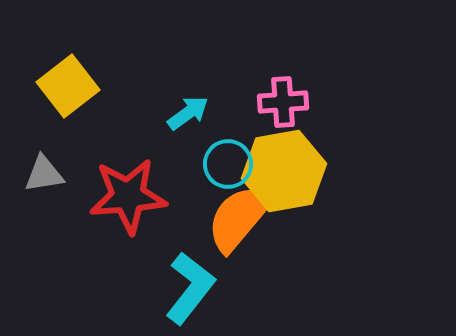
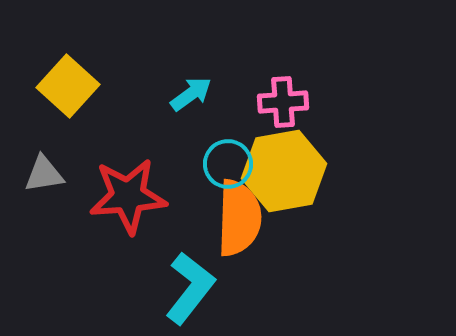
yellow square: rotated 10 degrees counterclockwise
cyan arrow: moved 3 px right, 19 px up
orange semicircle: rotated 142 degrees clockwise
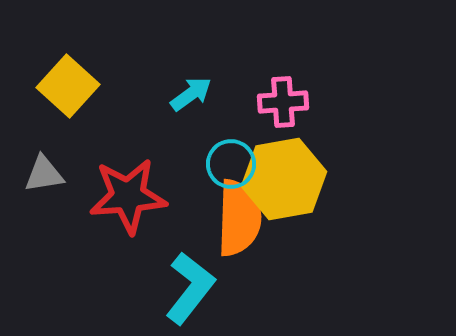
cyan circle: moved 3 px right
yellow hexagon: moved 8 px down
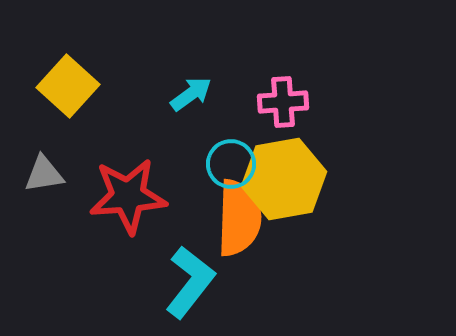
cyan L-shape: moved 6 px up
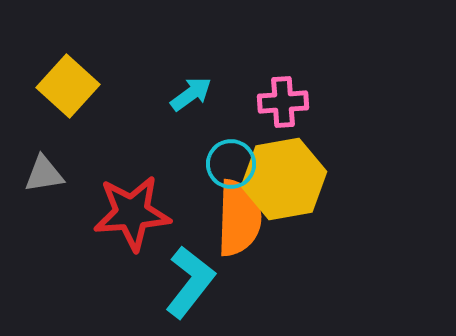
red star: moved 4 px right, 17 px down
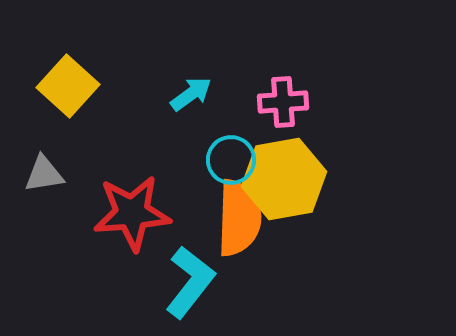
cyan circle: moved 4 px up
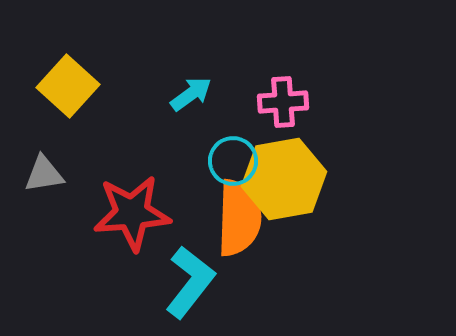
cyan circle: moved 2 px right, 1 px down
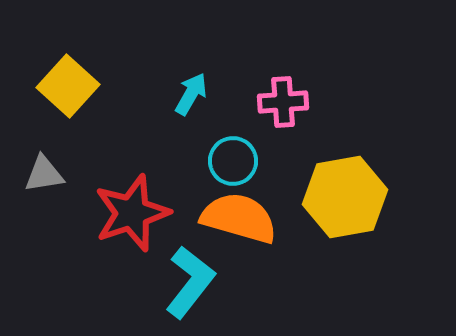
cyan arrow: rotated 24 degrees counterclockwise
yellow hexagon: moved 61 px right, 18 px down
red star: rotated 14 degrees counterclockwise
orange semicircle: rotated 76 degrees counterclockwise
